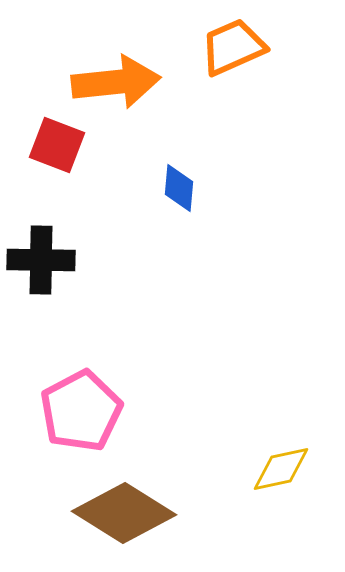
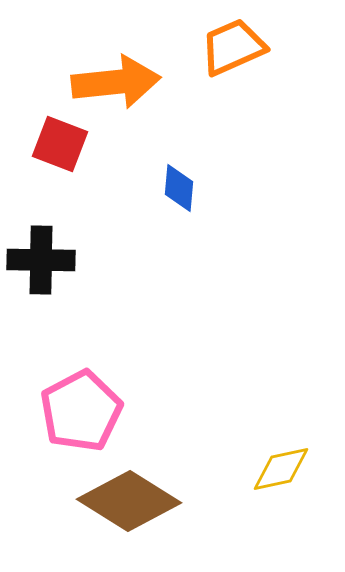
red square: moved 3 px right, 1 px up
brown diamond: moved 5 px right, 12 px up
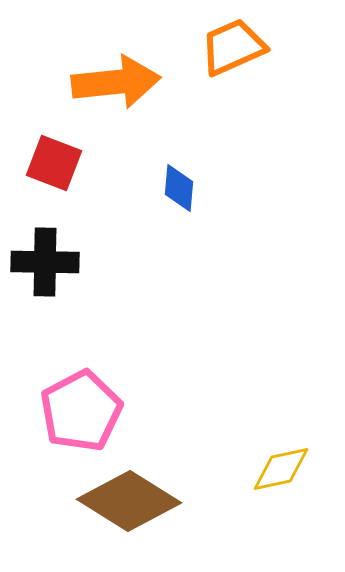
red square: moved 6 px left, 19 px down
black cross: moved 4 px right, 2 px down
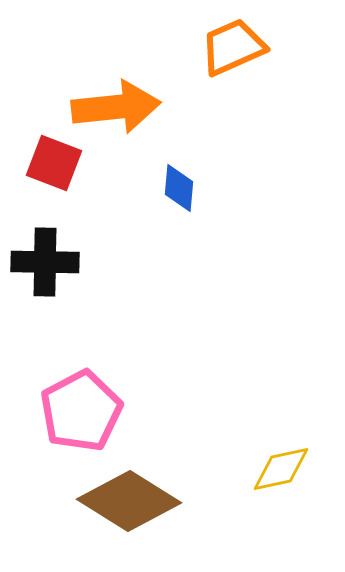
orange arrow: moved 25 px down
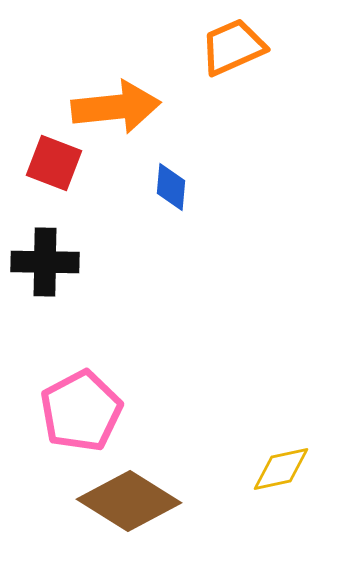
blue diamond: moved 8 px left, 1 px up
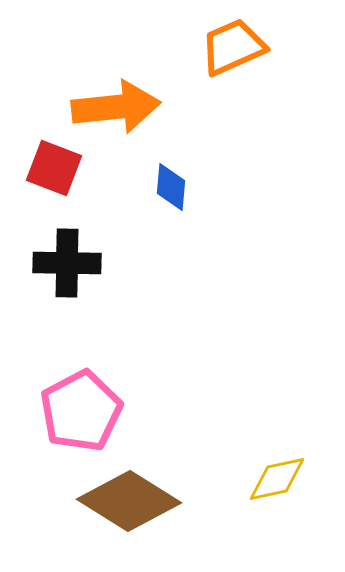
red square: moved 5 px down
black cross: moved 22 px right, 1 px down
yellow diamond: moved 4 px left, 10 px down
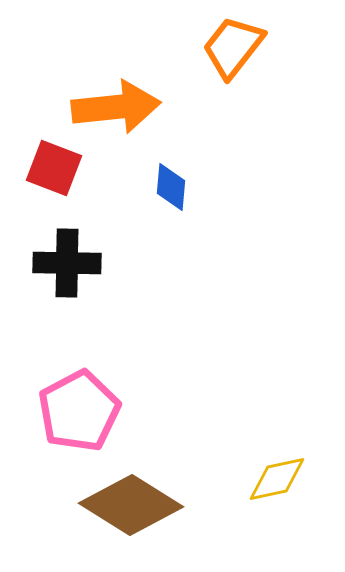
orange trapezoid: rotated 28 degrees counterclockwise
pink pentagon: moved 2 px left
brown diamond: moved 2 px right, 4 px down
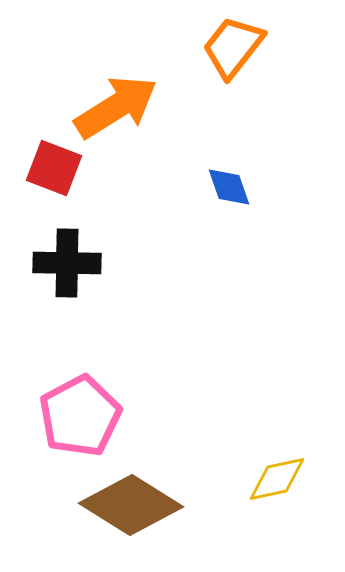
orange arrow: rotated 26 degrees counterclockwise
blue diamond: moved 58 px right; rotated 24 degrees counterclockwise
pink pentagon: moved 1 px right, 5 px down
